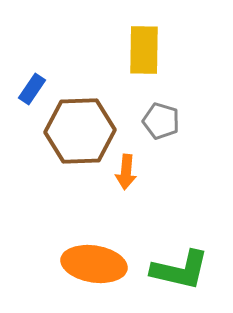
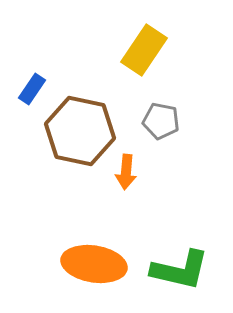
yellow rectangle: rotated 33 degrees clockwise
gray pentagon: rotated 6 degrees counterclockwise
brown hexagon: rotated 14 degrees clockwise
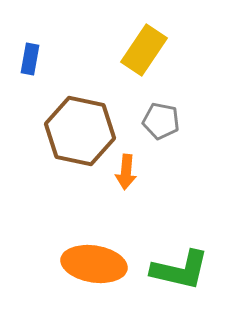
blue rectangle: moved 2 px left, 30 px up; rotated 24 degrees counterclockwise
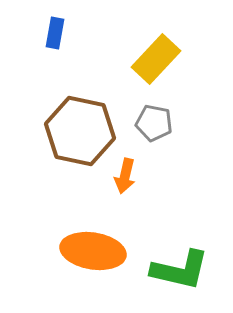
yellow rectangle: moved 12 px right, 9 px down; rotated 9 degrees clockwise
blue rectangle: moved 25 px right, 26 px up
gray pentagon: moved 7 px left, 2 px down
orange arrow: moved 1 px left, 4 px down; rotated 8 degrees clockwise
orange ellipse: moved 1 px left, 13 px up
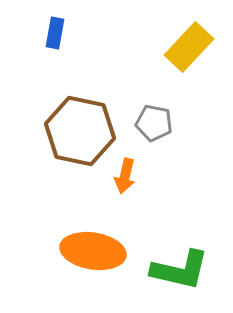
yellow rectangle: moved 33 px right, 12 px up
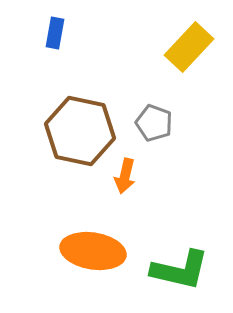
gray pentagon: rotated 9 degrees clockwise
